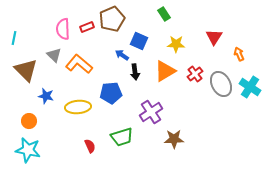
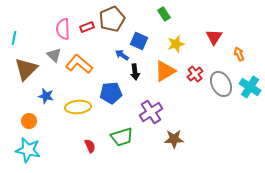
yellow star: rotated 18 degrees counterclockwise
brown triangle: moved 1 px up; rotated 30 degrees clockwise
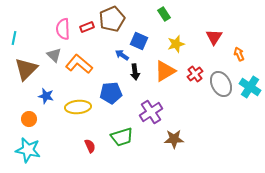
orange circle: moved 2 px up
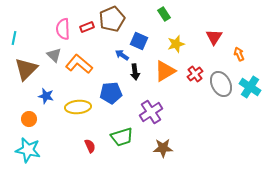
brown star: moved 11 px left, 9 px down
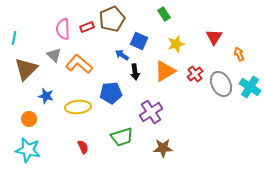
red semicircle: moved 7 px left, 1 px down
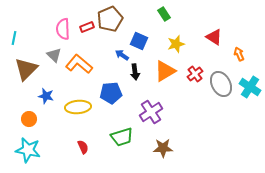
brown pentagon: moved 2 px left
red triangle: rotated 30 degrees counterclockwise
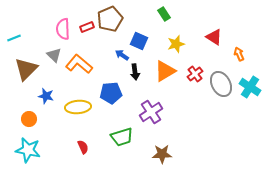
cyan line: rotated 56 degrees clockwise
brown star: moved 1 px left, 6 px down
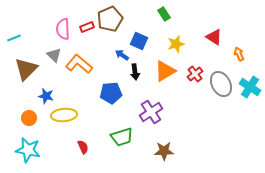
yellow ellipse: moved 14 px left, 8 px down
orange circle: moved 1 px up
brown star: moved 2 px right, 3 px up
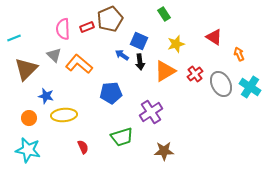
black arrow: moved 5 px right, 10 px up
